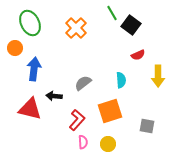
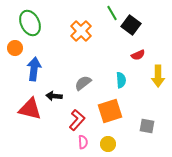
orange cross: moved 5 px right, 3 px down
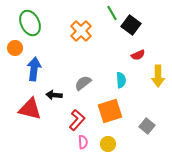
black arrow: moved 1 px up
gray square: rotated 28 degrees clockwise
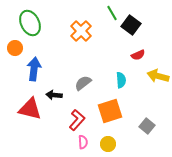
yellow arrow: rotated 105 degrees clockwise
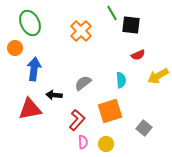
black square: rotated 30 degrees counterclockwise
yellow arrow: rotated 45 degrees counterclockwise
red triangle: rotated 25 degrees counterclockwise
gray square: moved 3 px left, 2 px down
yellow circle: moved 2 px left
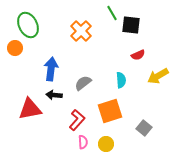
green ellipse: moved 2 px left, 2 px down
blue arrow: moved 17 px right
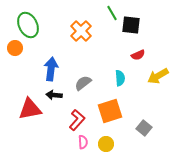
cyan semicircle: moved 1 px left, 2 px up
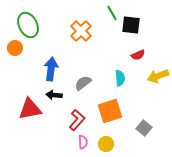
yellow arrow: rotated 10 degrees clockwise
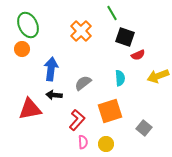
black square: moved 6 px left, 12 px down; rotated 12 degrees clockwise
orange circle: moved 7 px right, 1 px down
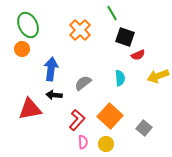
orange cross: moved 1 px left, 1 px up
orange square: moved 5 px down; rotated 30 degrees counterclockwise
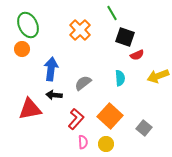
red semicircle: moved 1 px left
red L-shape: moved 1 px left, 1 px up
